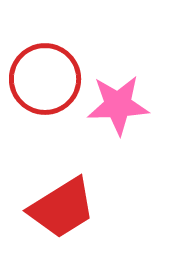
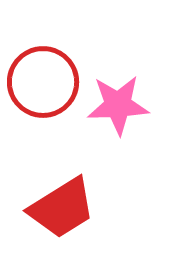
red circle: moved 2 px left, 3 px down
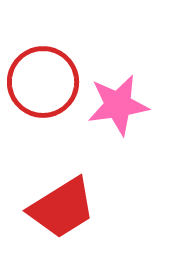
pink star: rotated 6 degrees counterclockwise
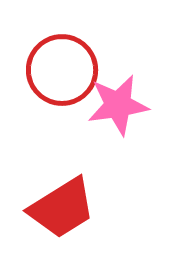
red circle: moved 19 px right, 12 px up
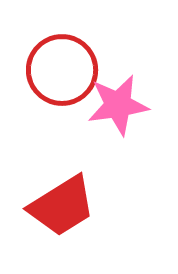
red trapezoid: moved 2 px up
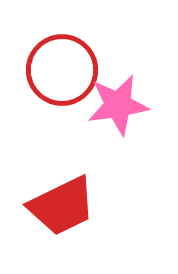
red trapezoid: rotated 6 degrees clockwise
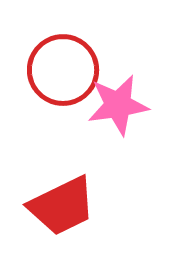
red circle: moved 1 px right
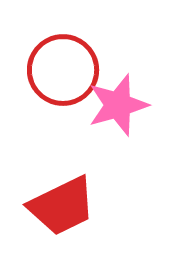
pink star: rotated 8 degrees counterclockwise
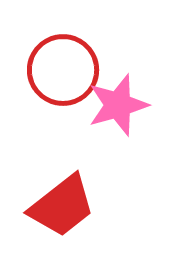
red trapezoid: rotated 12 degrees counterclockwise
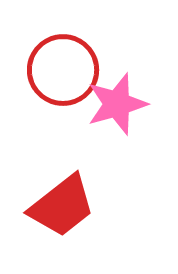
pink star: moved 1 px left, 1 px up
